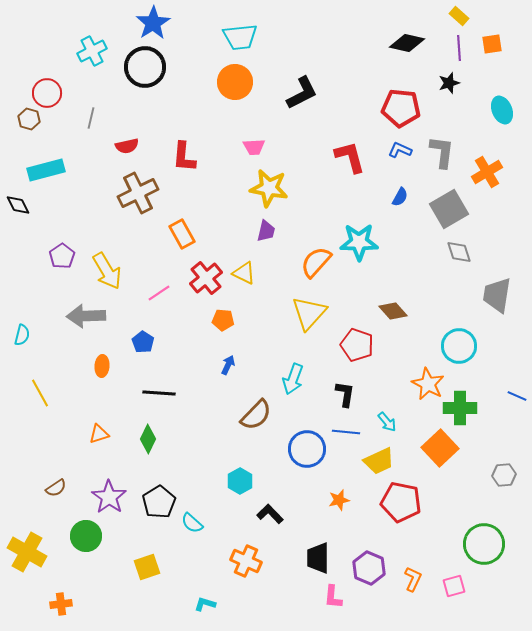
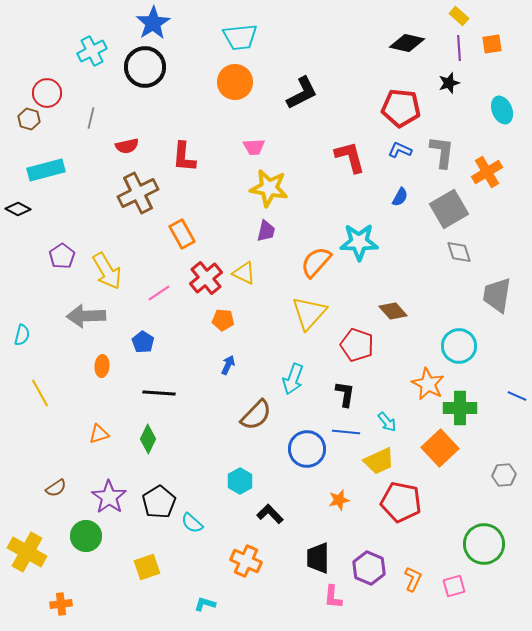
black diamond at (18, 205): moved 4 px down; rotated 35 degrees counterclockwise
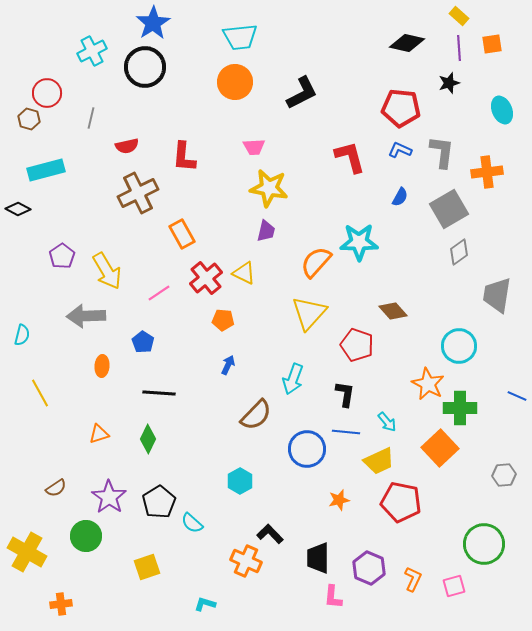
orange cross at (487, 172): rotated 24 degrees clockwise
gray diamond at (459, 252): rotated 72 degrees clockwise
black L-shape at (270, 514): moved 20 px down
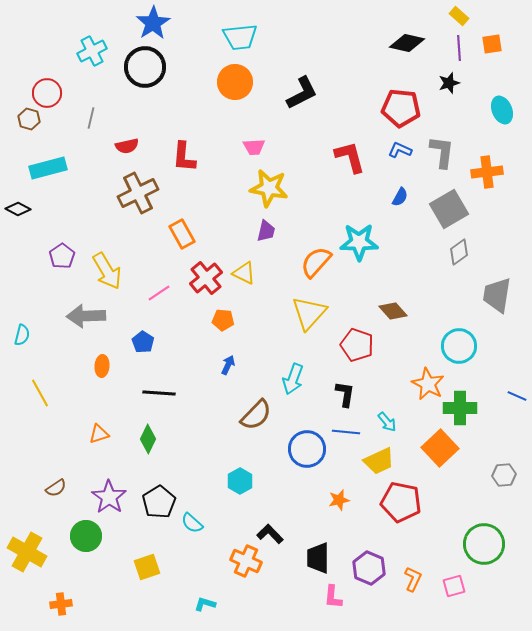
cyan rectangle at (46, 170): moved 2 px right, 2 px up
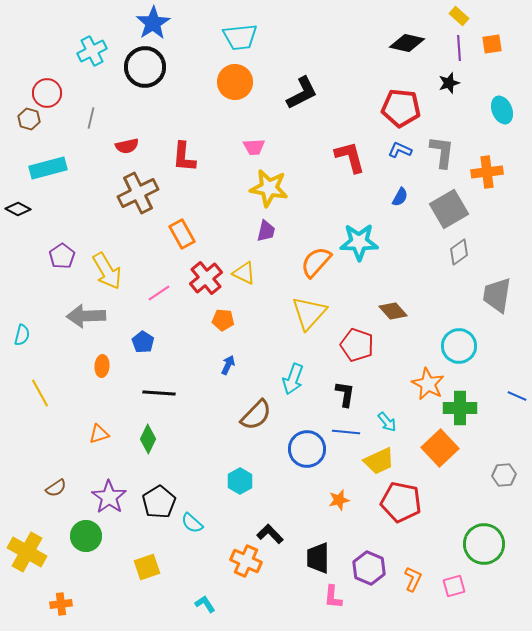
cyan L-shape at (205, 604): rotated 40 degrees clockwise
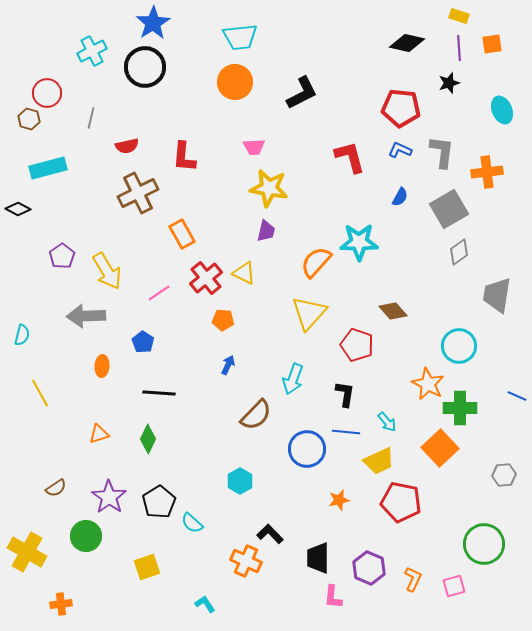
yellow rectangle at (459, 16): rotated 24 degrees counterclockwise
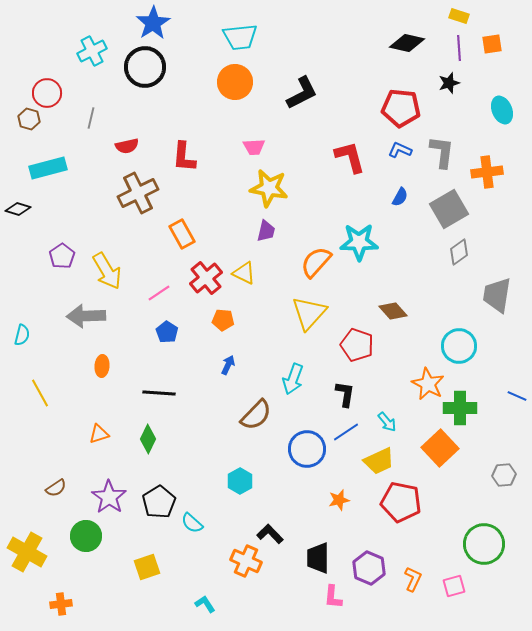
black diamond at (18, 209): rotated 10 degrees counterclockwise
blue pentagon at (143, 342): moved 24 px right, 10 px up
blue line at (346, 432): rotated 40 degrees counterclockwise
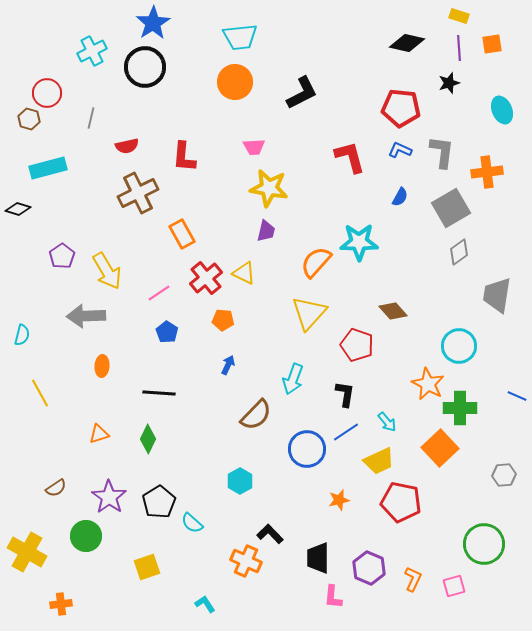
gray square at (449, 209): moved 2 px right, 1 px up
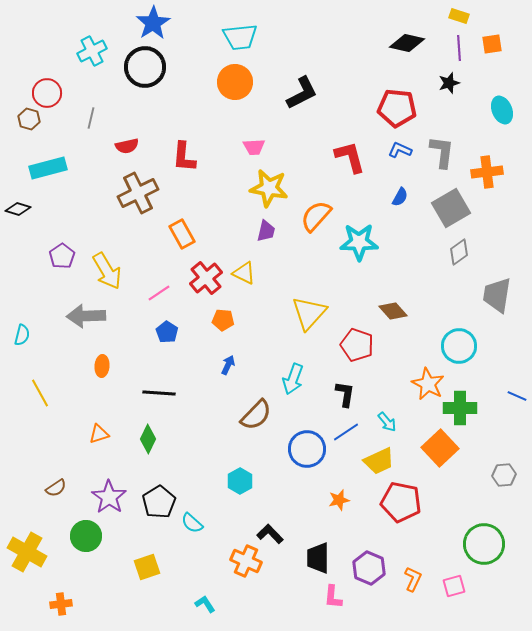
red pentagon at (401, 108): moved 4 px left
orange semicircle at (316, 262): moved 46 px up
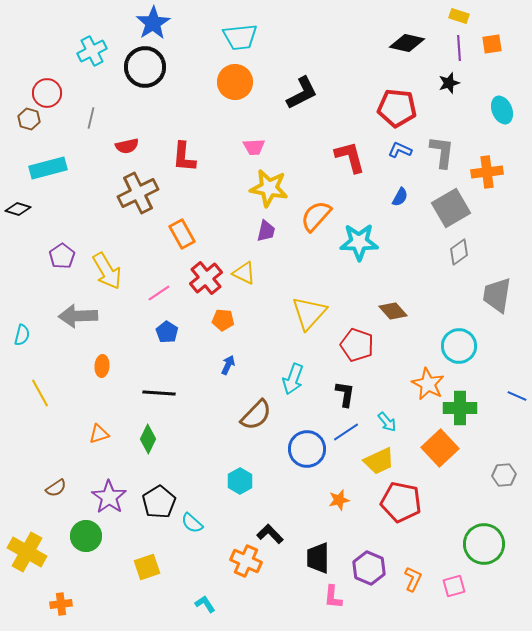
gray arrow at (86, 316): moved 8 px left
